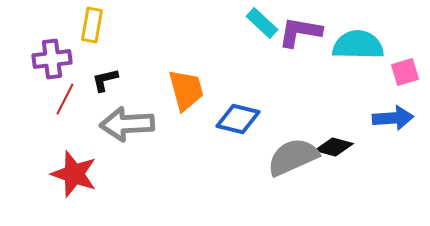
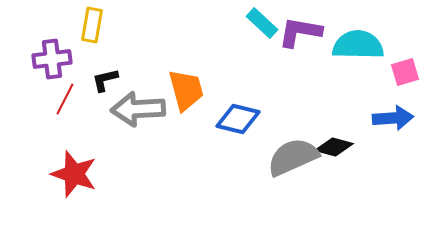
gray arrow: moved 11 px right, 15 px up
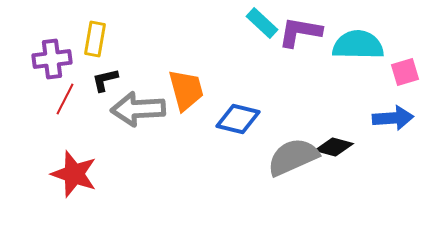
yellow rectangle: moved 3 px right, 14 px down
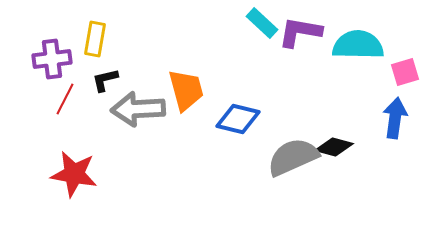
blue arrow: moved 2 px right; rotated 78 degrees counterclockwise
red star: rotated 9 degrees counterclockwise
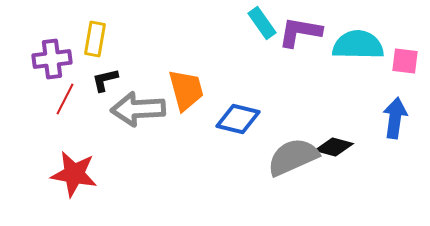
cyan rectangle: rotated 12 degrees clockwise
pink square: moved 11 px up; rotated 24 degrees clockwise
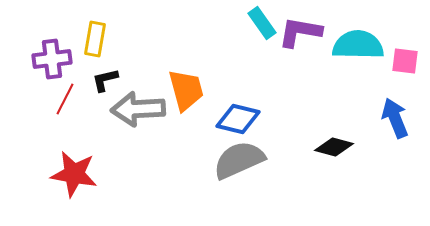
blue arrow: rotated 30 degrees counterclockwise
gray semicircle: moved 54 px left, 3 px down
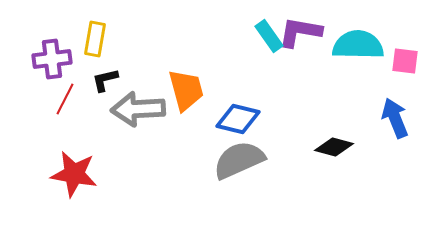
cyan rectangle: moved 7 px right, 13 px down
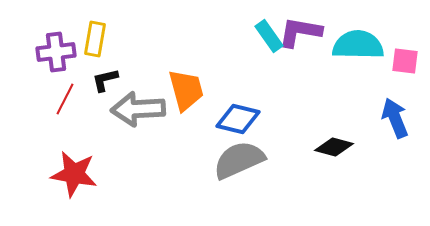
purple cross: moved 4 px right, 7 px up
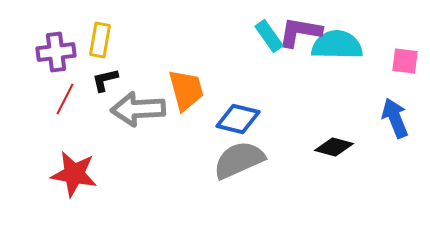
yellow rectangle: moved 5 px right, 1 px down
cyan semicircle: moved 21 px left
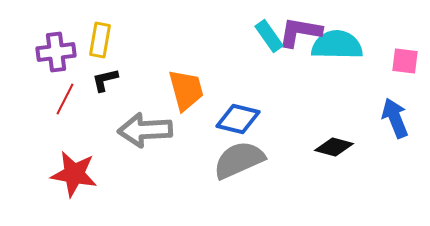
gray arrow: moved 7 px right, 21 px down
